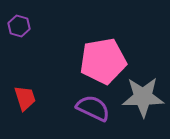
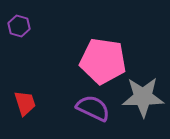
pink pentagon: rotated 18 degrees clockwise
red trapezoid: moved 5 px down
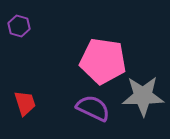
gray star: moved 1 px up
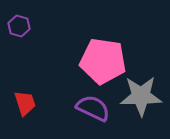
gray star: moved 2 px left
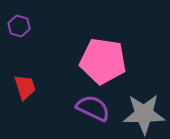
gray star: moved 3 px right, 18 px down
red trapezoid: moved 16 px up
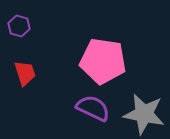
red trapezoid: moved 14 px up
gray star: rotated 12 degrees clockwise
